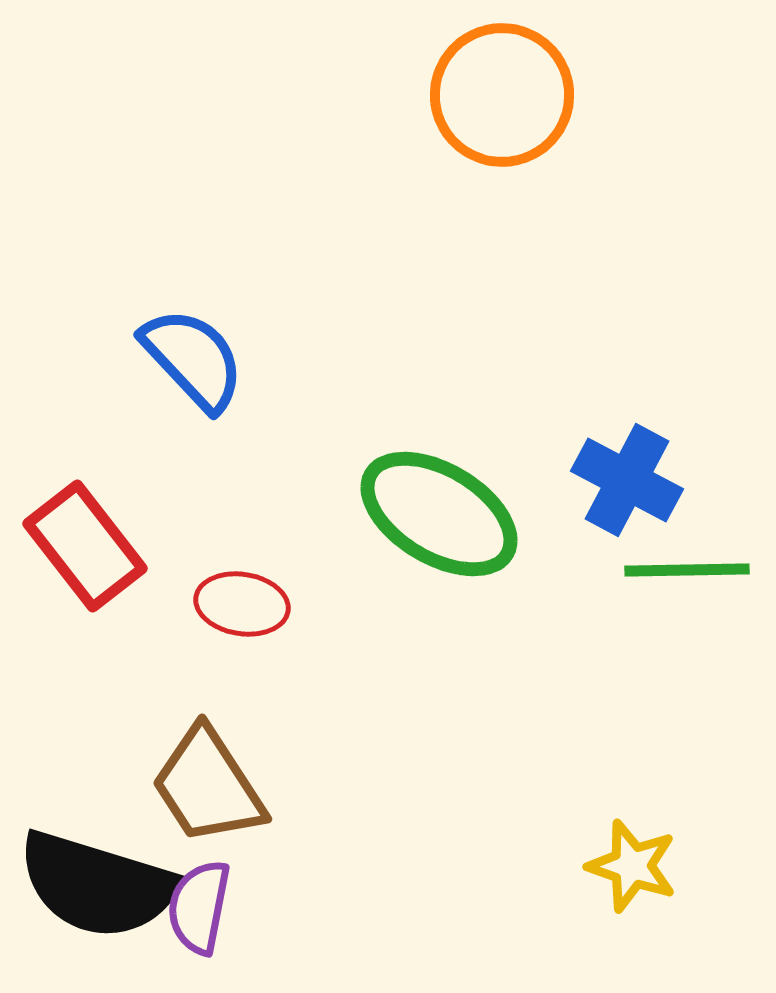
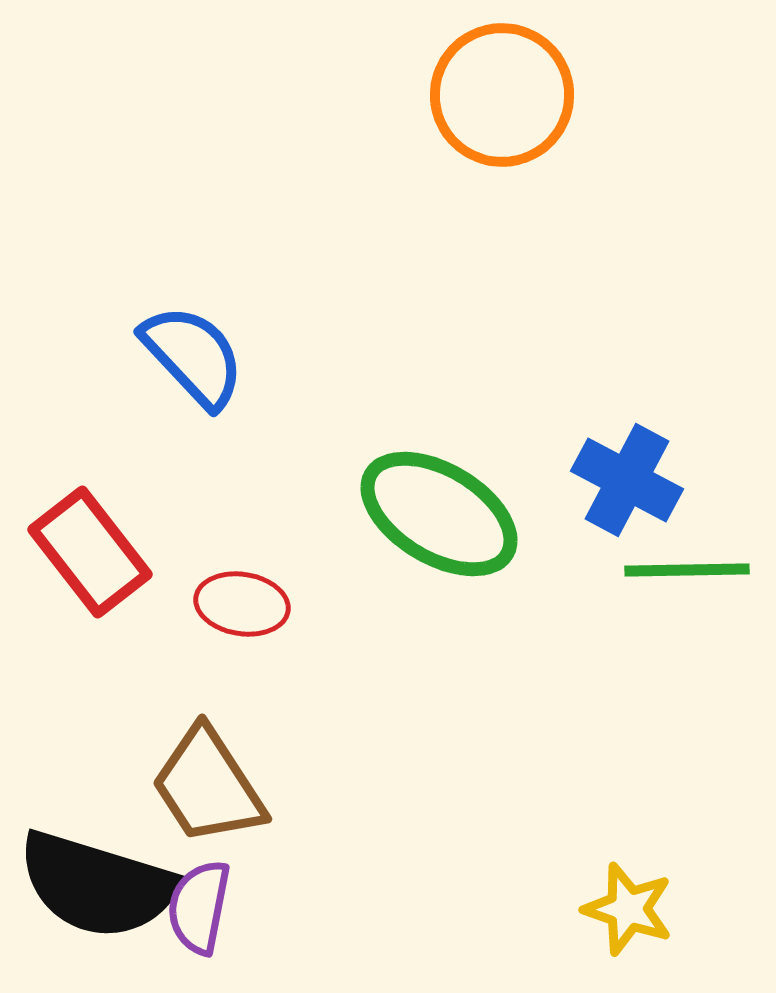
blue semicircle: moved 3 px up
red rectangle: moved 5 px right, 6 px down
yellow star: moved 4 px left, 43 px down
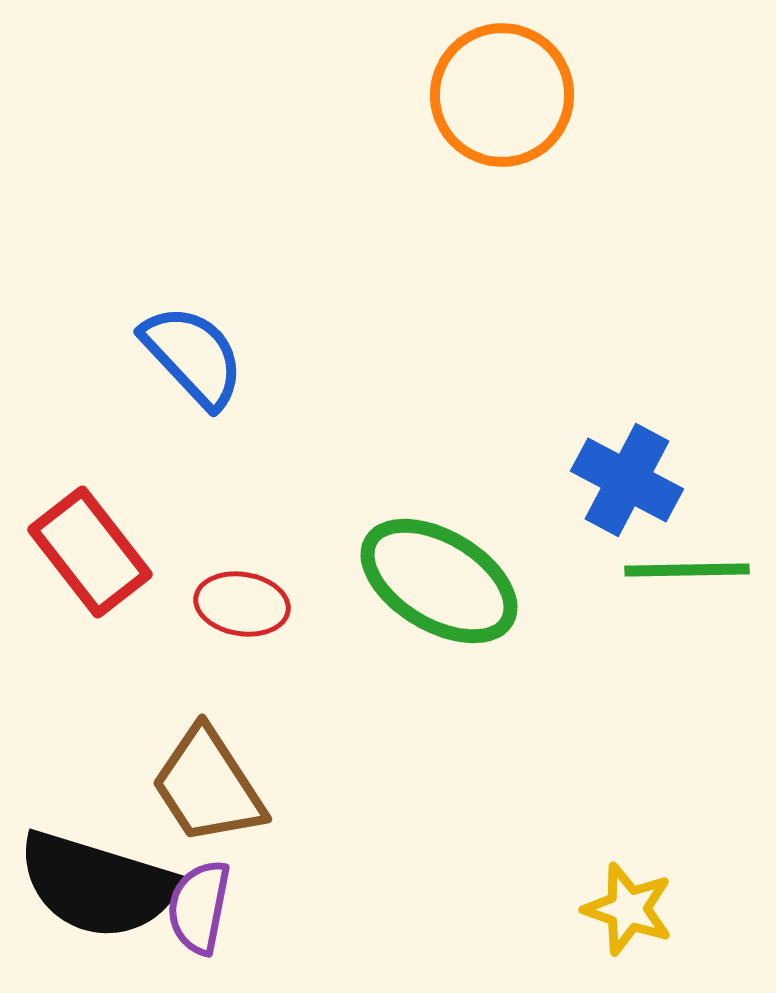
green ellipse: moved 67 px down
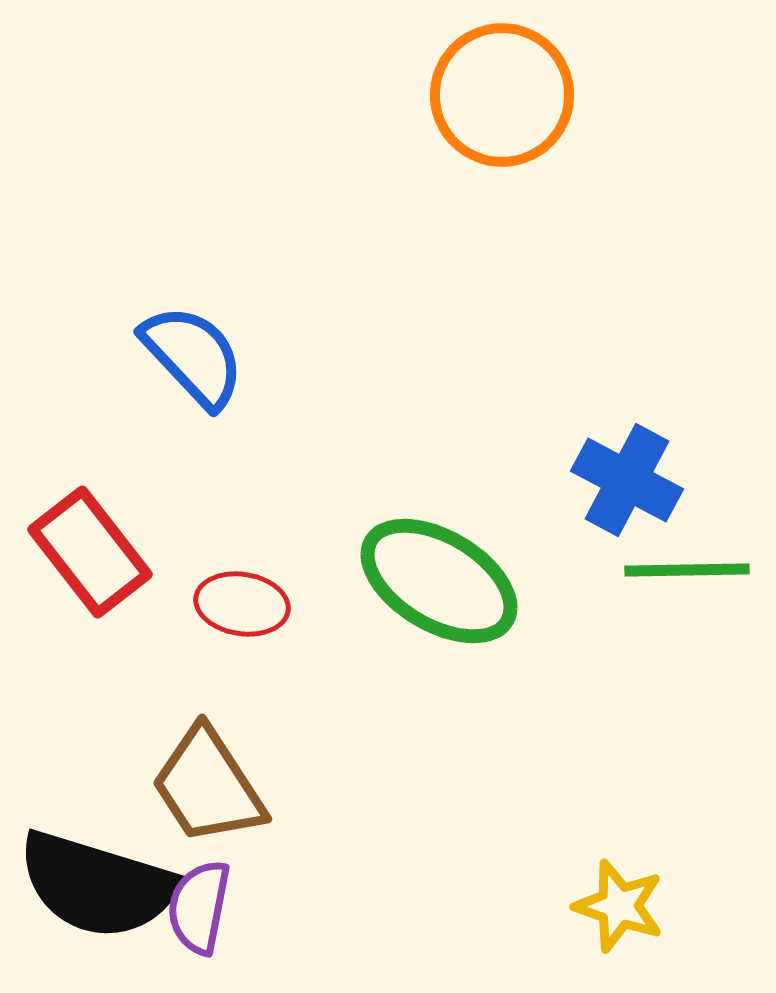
yellow star: moved 9 px left, 3 px up
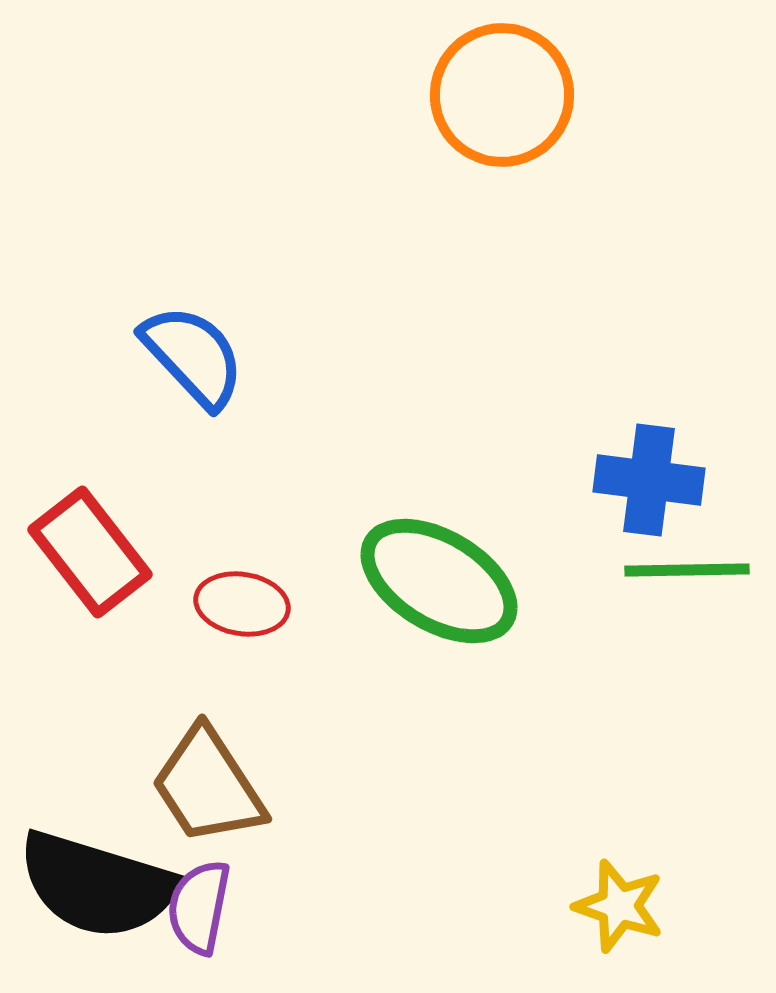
blue cross: moved 22 px right; rotated 21 degrees counterclockwise
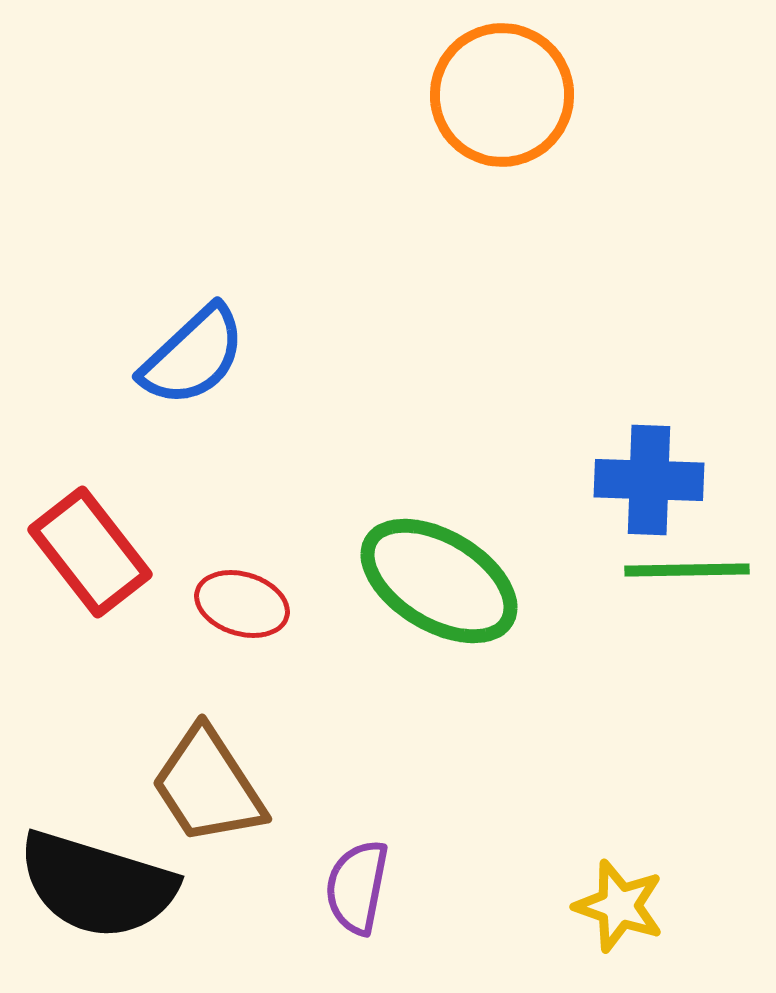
blue semicircle: rotated 90 degrees clockwise
blue cross: rotated 5 degrees counterclockwise
red ellipse: rotated 8 degrees clockwise
purple semicircle: moved 158 px right, 20 px up
